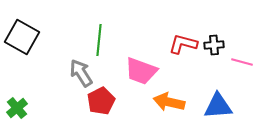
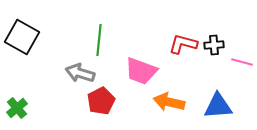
gray arrow: moved 1 px left; rotated 40 degrees counterclockwise
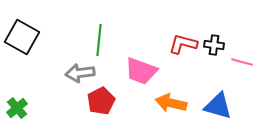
black cross: rotated 12 degrees clockwise
gray arrow: rotated 24 degrees counterclockwise
orange arrow: moved 2 px right, 1 px down
blue triangle: rotated 20 degrees clockwise
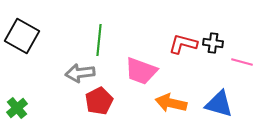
black square: moved 1 px up
black cross: moved 1 px left, 2 px up
red pentagon: moved 2 px left
blue triangle: moved 1 px right, 2 px up
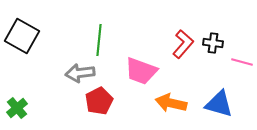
red L-shape: rotated 116 degrees clockwise
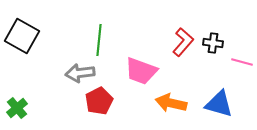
red L-shape: moved 2 px up
